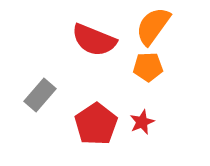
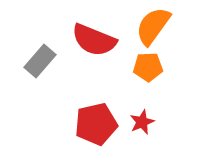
gray rectangle: moved 34 px up
red pentagon: rotated 21 degrees clockwise
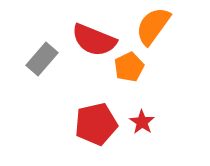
gray rectangle: moved 2 px right, 2 px up
orange pentagon: moved 19 px left; rotated 24 degrees counterclockwise
red star: rotated 15 degrees counterclockwise
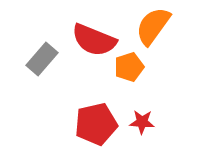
orange pentagon: rotated 8 degrees clockwise
red star: rotated 30 degrees counterclockwise
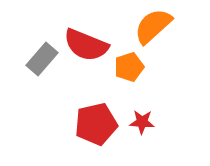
orange semicircle: rotated 12 degrees clockwise
red semicircle: moved 8 px left, 5 px down
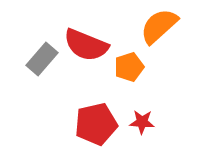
orange semicircle: moved 6 px right
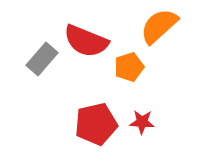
red semicircle: moved 4 px up
